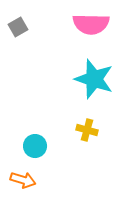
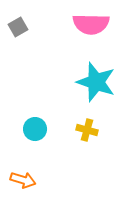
cyan star: moved 2 px right, 3 px down
cyan circle: moved 17 px up
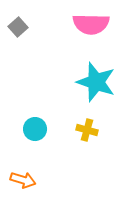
gray square: rotated 12 degrees counterclockwise
